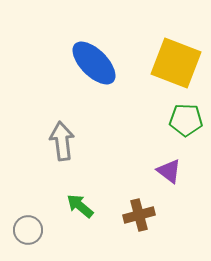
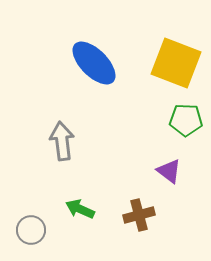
green arrow: moved 3 px down; rotated 16 degrees counterclockwise
gray circle: moved 3 px right
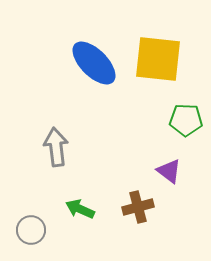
yellow square: moved 18 px left, 4 px up; rotated 15 degrees counterclockwise
gray arrow: moved 6 px left, 6 px down
brown cross: moved 1 px left, 8 px up
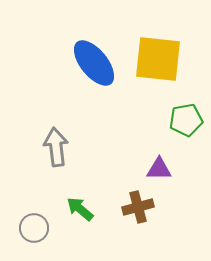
blue ellipse: rotated 6 degrees clockwise
green pentagon: rotated 12 degrees counterclockwise
purple triangle: moved 10 px left, 2 px up; rotated 36 degrees counterclockwise
green arrow: rotated 16 degrees clockwise
gray circle: moved 3 px right, 2 px up
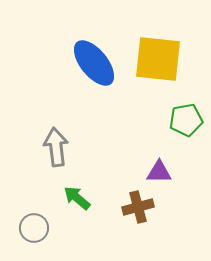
purple triangle: moved 3 px down
green arrow: moved 3 px left, 11 px up
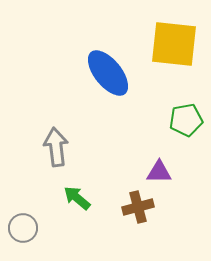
yellow square: moved 16 px right, 15 px up
blue ellipse: moved 14 px right, 10 px down
gray circle: moved 11 px left
